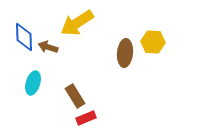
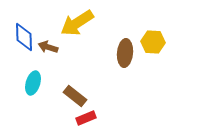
brown rectangle: rotated 20 degrees counterclockwise
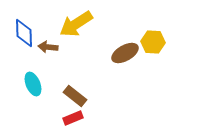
yellow arrow: moved 1 px left, 1 px down
blue diamond: moved 4 px up
brown arrow: rotated 12 degrees counterclockwise
brown ellipse: rotated 56 degrees clockwise
cyan ellipse: moved 1 px down; rotated 40 degrees counterclockwise
red rectangle: moved 13 px left
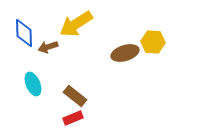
brown arrow: rotated 24 degrees counterclockwise
brown ellipse: rotated 12 degrees clockwise
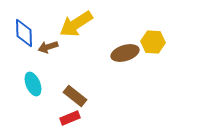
red rectangle: moved 3 px left
